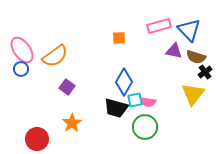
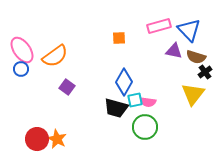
orange star: moved 15 px left, 16 px down; rotated 12 degrees counterclockwise
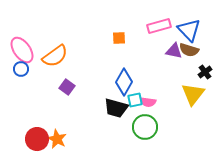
brown semicircle: moved 7 px left, 7 px up
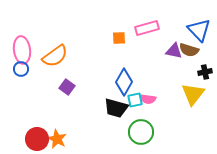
pink rectangle: moved 12 px left, 2 px down
blue triangle: moved 10 px right
pink ellipse: rotated 28 degrees clockwise
black cross: rotated 24 degrees clockwise
pink semicircle: moved 3 px up
green circle: moved 4 px left, 5 px down
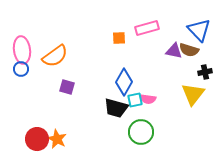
purple square: rotated 21 degrees counterclockwise
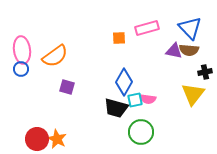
blue triangle: moved 9 px left, 2 px up
brown semicircle: rotated 12 degrees counterclockwise
